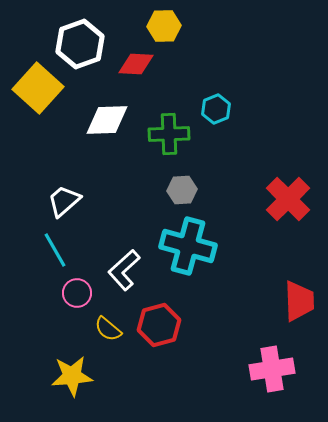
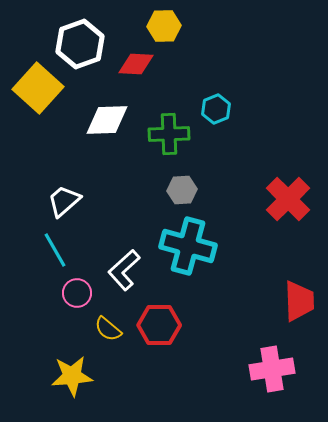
red hexagon: rotated 15 degrees clockwise
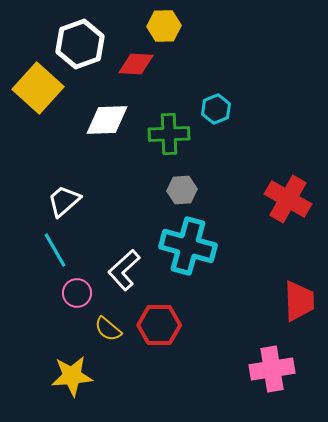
red cross: rotated 15 degrees counterclockwise
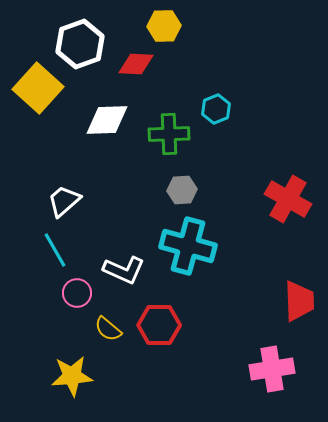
white L-shape: rotated 114 degrees counterclockwise
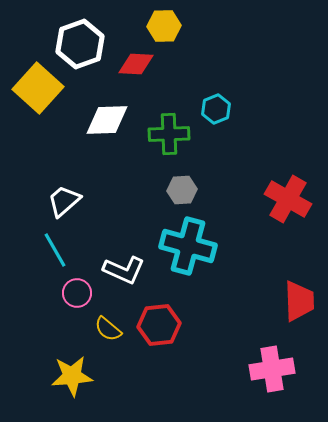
red hexagon: rotated 6 degrees counterclockwise
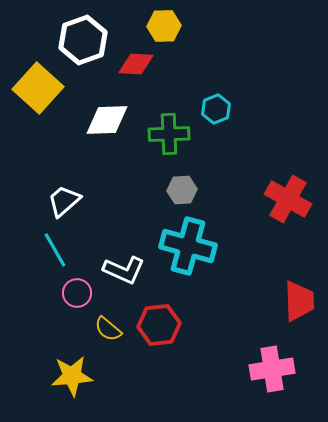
white hexagon: moved 3 px right, 4 px up
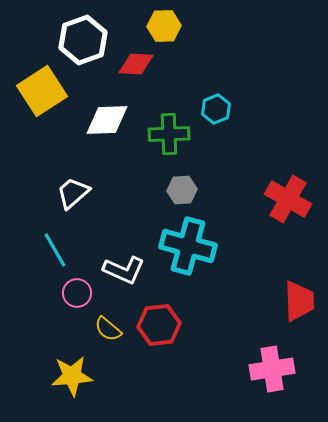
yellow square: moved 4 px right, 3 px down; rotated 15 degrees clockwise
white trapezoid: moved 9 px right, 8 px up
